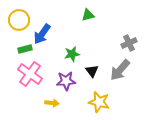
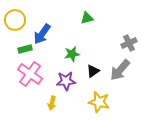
green triangle: moved 1 px left, 3 px down
yellow circle: moved 4 px left
black triangle: moved 1 px right; rotated 32 degrees clockwise
yellow arrow: rotated 96 degrees clockwise
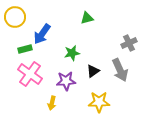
yellow circle: moved 3 px up
green star: moved 1 px up
gray arrow: rotated 65 degrees counterclockwise
yellow star: rotated 15 degrees counterclockwise
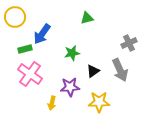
purple star: moved 4 px right, 6 px down
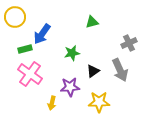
green triangle: moved 5 px right, 4 px down
